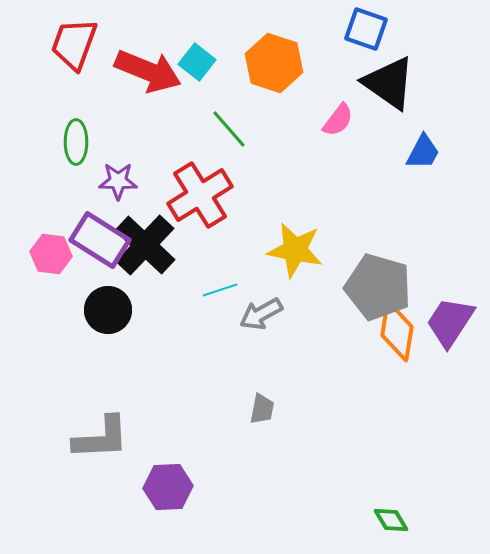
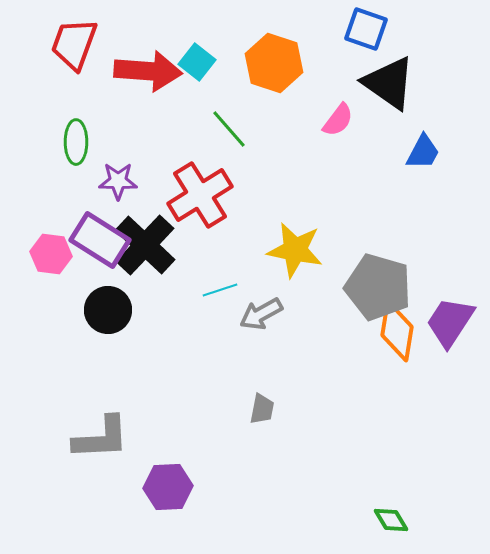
red arrow: rotated 18 degrees counterclockwise
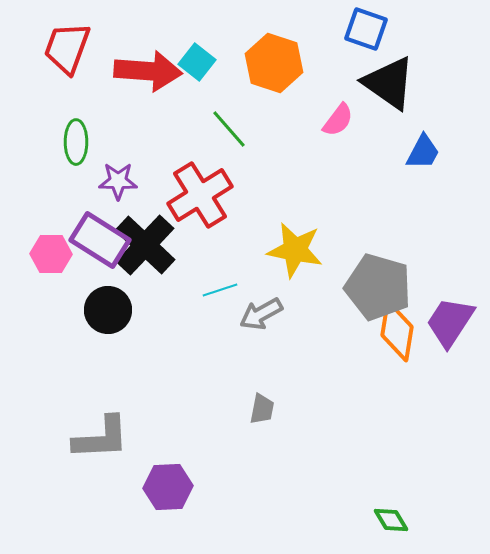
red trapezoid: moved 7 px left, 4 px down
pink hexagon: rotated 6 degrees counterclockwise
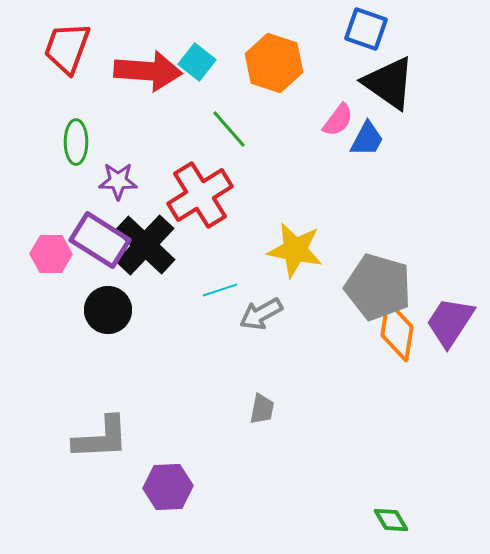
blue trapezoid: moved 56 px left, 13 px up
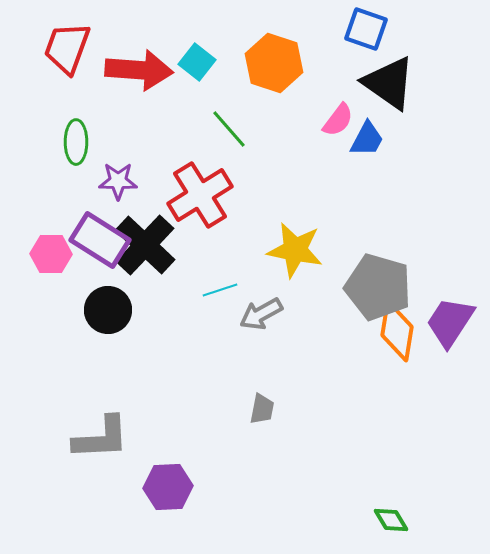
red arrow: moved 9 px left, 1 px up
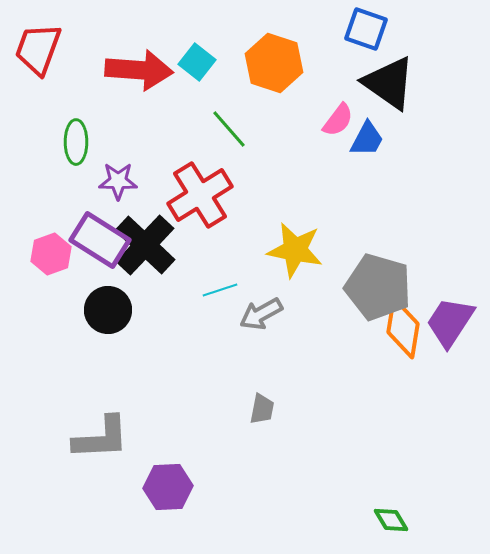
red trapezoid: moved 29 px left, 1 px down
pink hexagon: rotated 21 degrees counterclockwise
orange diamond: moved 6 px right, 3 px up
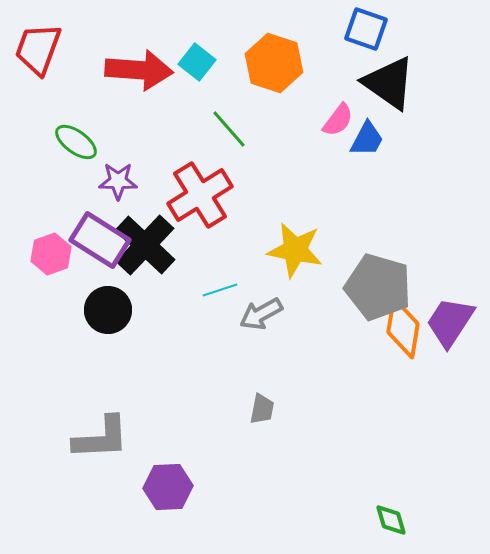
green ellipse: rotated 54 degrees counterclockwise
green diamond: rotated 15 degrees clockwise
